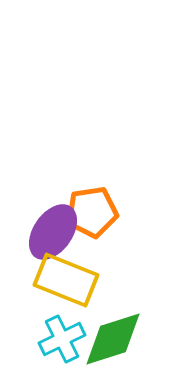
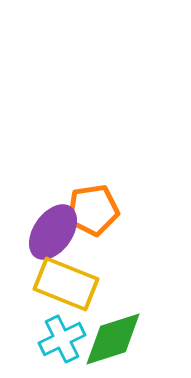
orange pentagon: moved 1 px right, 2 px up
yellow rectangle: moved 4 px down
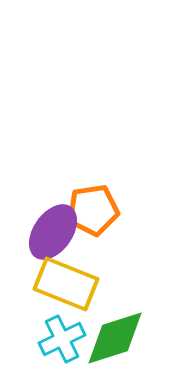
green diamond: moved 2 px right, 1 px up
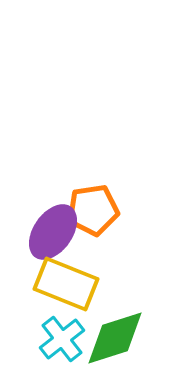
cyan cross: rotated 12 degrees counterclockwise
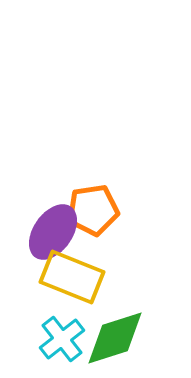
yellow rectangle: moved 6 px right, 7 px up
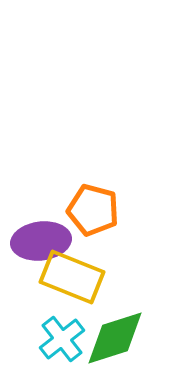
orange pentagon: rotated 24 degrees clockwise
purple ellipse: moved 12 px left, 9 px down; rotated 48 degrees clockwise
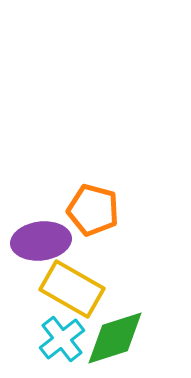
yellow rectangle: moved 12 px down; rotated 8 degrees clockwise
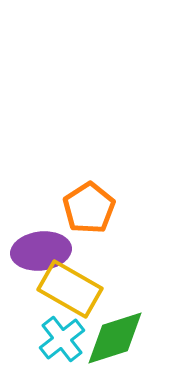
orange pentagon: moved 4 px left, 2 px up; rotated 24 degrees clockwise
purple ellipse: moved 10 px down
yellow rectangle: moved 2 px left
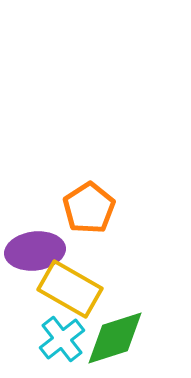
purple ellipse: moved 6 px left
